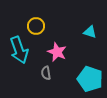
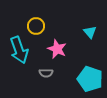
cyan triangle: rotated 32 degrees clockwise
pink star: moved 3 px up
gray semicircle: rotated 80 degrees counterclockwise
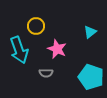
cyan triangle: rotated 32 degrees clockwise
cyan pentagon: moved 1 px right, 2 px up
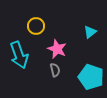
cyan arrow: moved 5 px down
gray semicircle: moved 9 px right, 3 px up; rotated 104 degrees counterclockwise
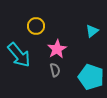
cyan triangle: moved 2 px right, 1 px up
pink star: rotated 18 degrees clockwise
cyan arrow: rotated 20 degrees counterclockwise
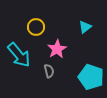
yellow circle: moved 1 px down
cyan triangle: moved 7 px left, 4 px up
gray semicircle: moved 6 px left, 1 px down
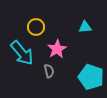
cyan triangle: rotated 32 degrees clockwise
cyan arrow: moved 3 px right, 2 px up
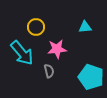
pink star: rotated 24 degrees clockwise
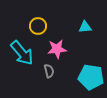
yellow circle: moved 2 px right, 1 px up
cyan pentagon: rotated 10 degrees counterclockwise
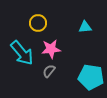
yellow circle: moved 3 px up
pink star: moved 6 px left
gray semicircle: rotated 128 degrees counterclockwise
